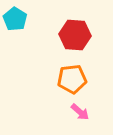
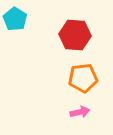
orange pentagon: moved 11 px right, 1 px up
pink arrow: rotated 54 degrees counterclockwise
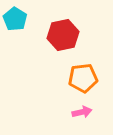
red hexagon: moved 12 px left; rotated 16 degrees counterclockwise
pink arrow: moved 2 px right
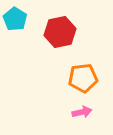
red hexagon: moved 3 px left, 3 px up
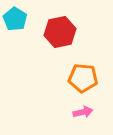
orange pentagon: rotated 12 degrees clockwise
pink arrow: moved 1 px right
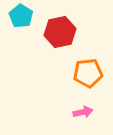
cyan pentagon: moved 6 px right, 3 px up
orange pentagon: moved 5 px right, 5 px up; rotated 12 degrees counterclockwise
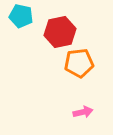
cyan pentagon: rotated 20 degrees counterclockwise
orange pentagon: moved 9 px left, 10 px up
